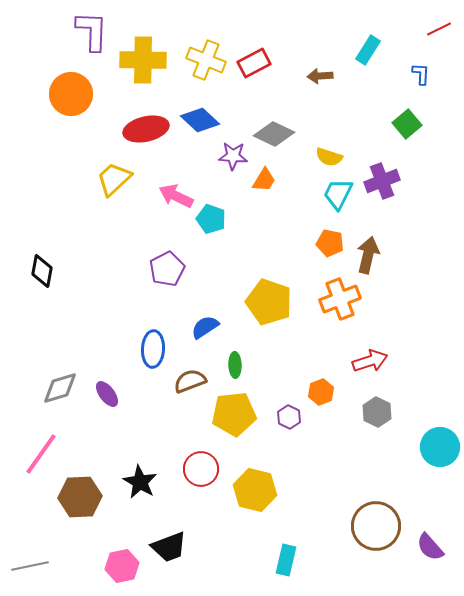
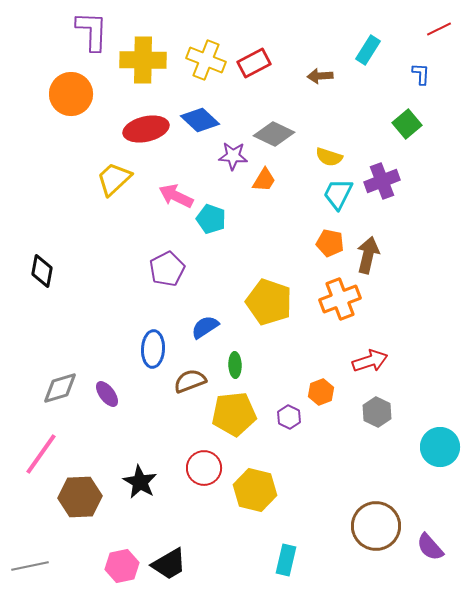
red circle at (201, 469): moved 3 px right, 1 px up
black trapezoid at (169, 547): moved 17 px down; rotated 9 degrees counterclockwise
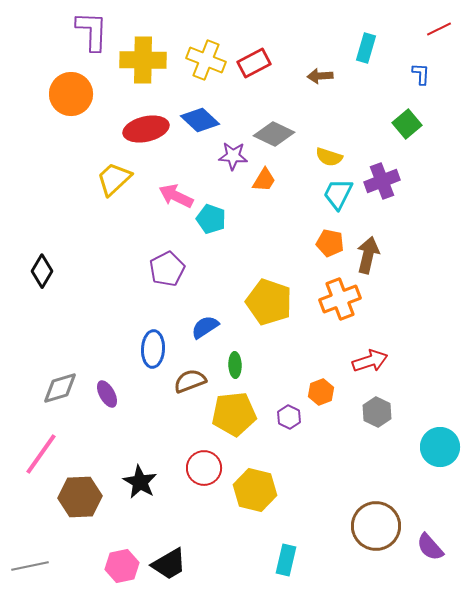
cyan rectangle at (368, 50): moved 2 px left, 2 px up; rotated 16 degrees counterclockwise
black diamond at (42, 271): rotated 20 degrees clockwise
purple ellipse at (107, 394): rotated 8 degrees clockwise
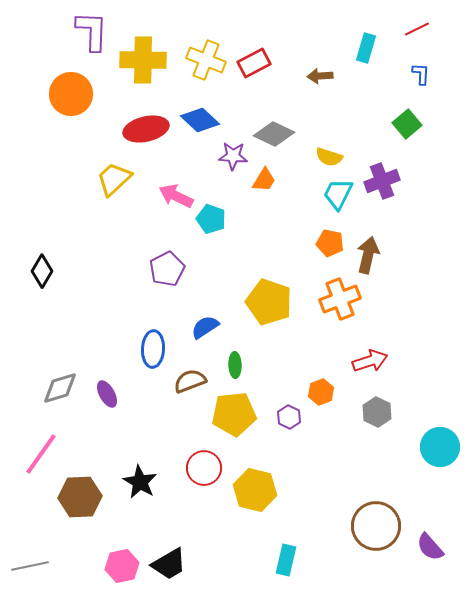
red line at (439, 29): moved 22 px left
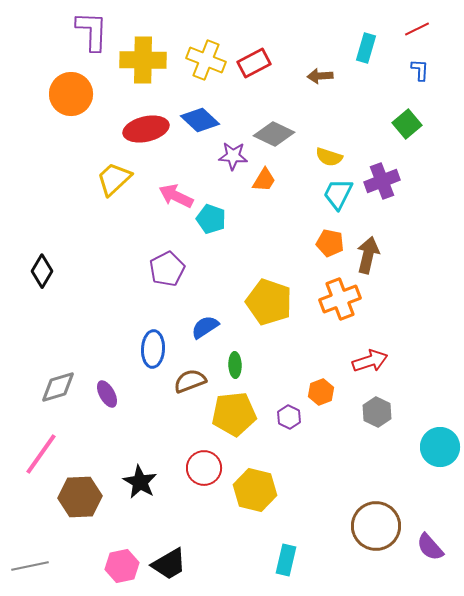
blue L-shape at (421, 74): moved 1 px left, 4 px up
gray diamond at (60, 388): moved 2 px left, 1 px up
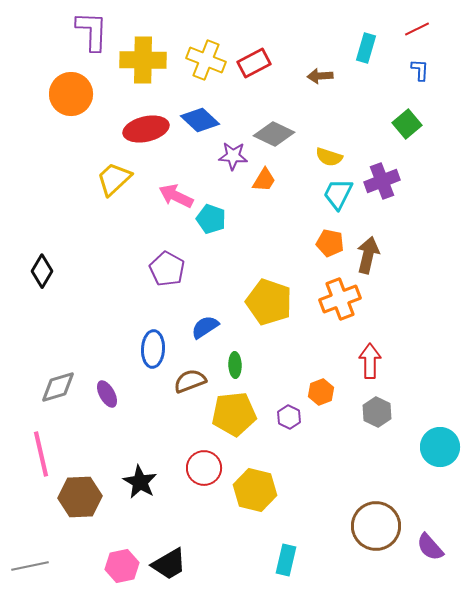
purple pentagon at (167, 269): rotated 16 degrees counterclockwise
red arrow at (370, 361): rotated 72 degrees counterclockwise
pink line at (41, 454): rotated 48 degrees counterclockwise
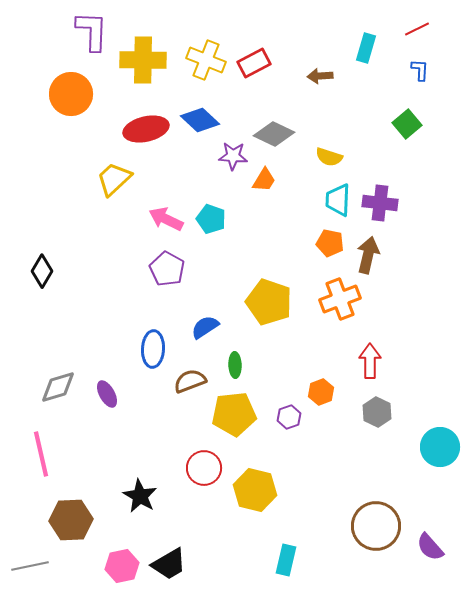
purple cross at (382, 181): moved 2 px left, 22 px down; rotated 28 degrees clockwise
cyan trapezoid at (338, 194): moved 6 px down; rotated 24 degrees counterclockwise
pink arrow at (176, 196): moved 10 px left, 23 px down
purple hexagon at (289, 417): rotated 15 degrees clockwise
black star at (140, 482): moved 14 px down
brown hexagon at (80, 497): moved 9 px left, 23 px down
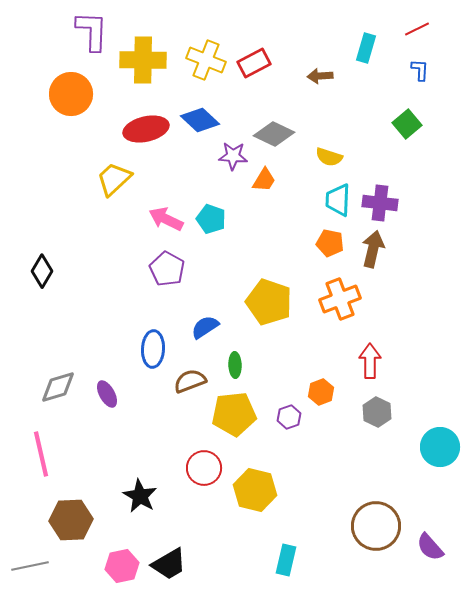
brown arrow at (368, 255): moved 5 px right, 6 px up
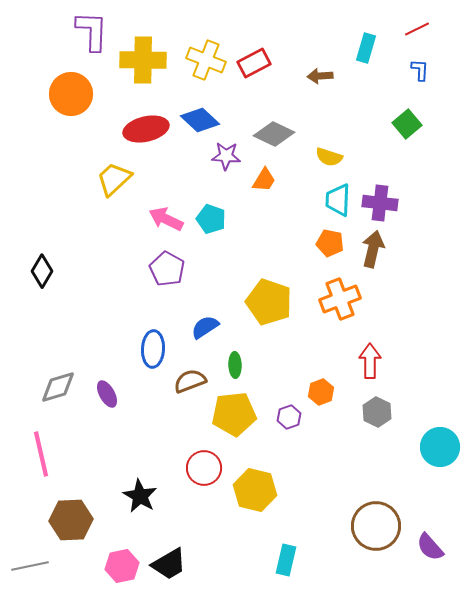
purple star at (233, 156): moved 7 px left
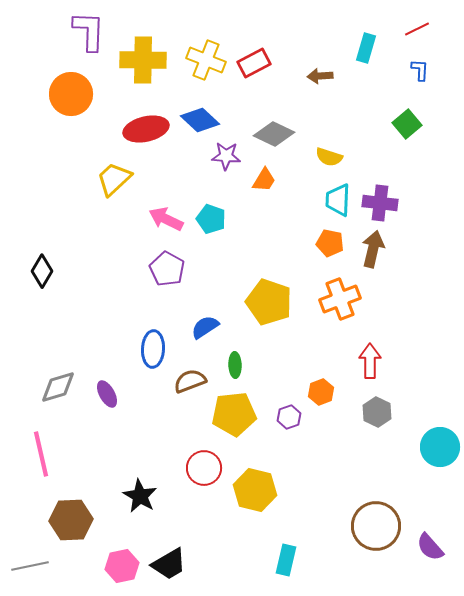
purple L-shape at (92, 31): moved 3 px left
